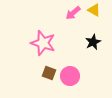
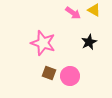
pink arrow: rotated 105 degrees counterclockwise
black star: moved 4 px left
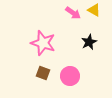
brown square: moved 6 px left
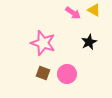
pink circle: moved 3 px left, 2 px up
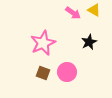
pink star: rotated 30 degrees clockwise
pink circle: moved 2 px up
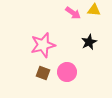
yellow triangle: rotated 24 degrees counterclockwise
pink star: moved 2 px down; rotated 10 degrees clockwise
